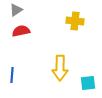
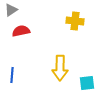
gray triangle: moved 5 px left
cyan square: moved 1 px left
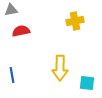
gray triangle: rotated 24 degrees clockwise
yellow cross: rotated 18 degrees counterclockwise
blue line: rotated 14 degrees counterclockwise
cyan square: rotated 14 degrees clockwise
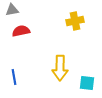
gray triangle: moved 1 px right
blue line: moved 2 px right, 2 px down
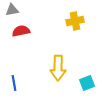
yellow arrow: moved 2 px left
blue line: moved 6 px down
cyan square: rotated 28 degrees counterclockwise
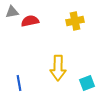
gray triangle: moved 2 px down
red semicircle: moved 9 px right, 10 px up
blue line: moved 5 px right
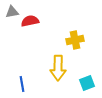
yellow cross: moved 19 px down
blue line: moved 3 px right, 1 px down
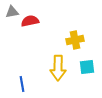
cyan square: moved 16 px up; rotated 14 degrees clockwise
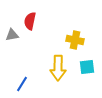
gray triangle: moved 23 px down
red semicircle: rotated 66 degrees counterclockwise
yellow cross: rotated 24 degrees clockwise
blue line: rotated 42 degrees clockwise
